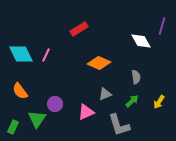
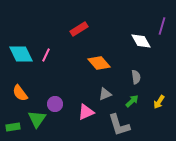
orange diamond: rotated 25 degrees clockwise
orange semicircle: moved 2 px down
green rectangle: rotated 56 degrees clockwise
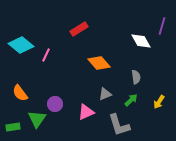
cyan diamond: moved 9 px up; rotated 25 degrees counterclockwise
green arrow: moved 1 px left, 1 px up
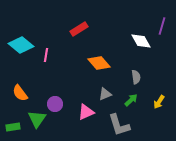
pink line: rotated 16 degrees counterclockwise
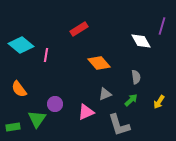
orange semicircle: moved 1 px left, 4 px up
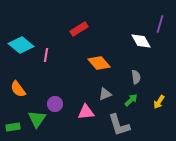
purple line: moved 2 px left, 2 px up
orange semicircle: moved 1 px left
pink triangle: rotated 18 degrees clockwise
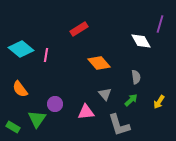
cyan diamond: moved 4 px down
orange semicircle: moved 2 px right
gray triangle: rotated 48 degrees counterclockwise
green rectangle: rotated 40 degrees clockwise
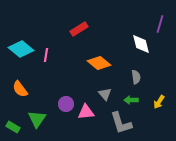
white diamond: moved 3 px down; rotated 15 degrees clockwise
orange diamond: rotated 10 degrees counterclockwise
green arrow: rotated 136 degrees counterclockwise
purple circle: moved 11 px right
gray L-shape: moved 2 px right, 2 px up
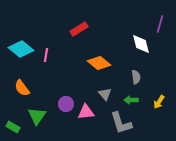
orange semicircle: moved 2 px right, 1 px up
green triangle: moved 3 px up
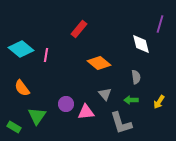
red rectangle: rotated 18 degrees counterclockwise
green rectangle: moved 1 px right
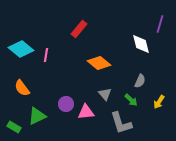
gray semicircle: moved 4 px right, 4 px down; rotated 32 degrees clockwise
green arrow: rotated 136 degrees counterclockwise
green triangle: rotated 30 degrees clockwise
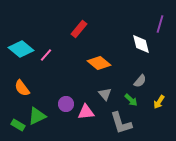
pink line: rotated 32 degrees clockwise
gray semicircle: rotated 16 degrees clockwise
green rectangle: moved 4 px right, 2 px up
